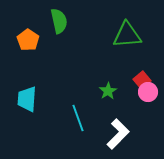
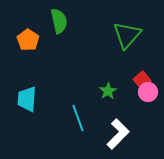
green triangle: rotated 44 degrees counterclockwise
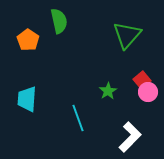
white L-shape: moved 12 px right, 3 px down
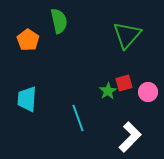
red square: moved 18 px left, 3 px down; rotated 24 degrees clockwise
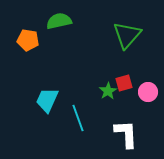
green semicircle: rotated 90 degrees counterclockwise
orange pentagon: rotated 25 degrees counterclockwise
cyan trapezoid: moved 20 px right, 1 px down; rotated 20 degrees clockwise
white L-shape: moved 4 px left, 3 px up; rotated 48 degrees counterclockwise
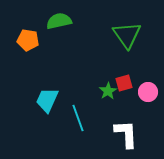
green triangle: rotated 16 degrees counterclockwise
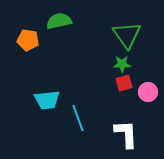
green star: moved 14 px right, 27 px up; rotated 30 degrees clockwise
cyan trapezoid: rotated 120 degrees counterclockwise
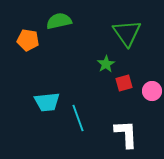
green triangle: moved 2 px up
green star: moved 16 px left; rotated 30 degrees counterclockwise
pink circle: moved 4 px right, 1 px up
cyan trapezoid: moved 2 px down
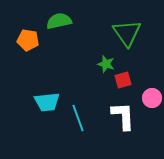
green star: rotated 24 degrees counterclockwise
red square: moved 1 px left, 3 px up
pink circle: moved 7 px down
white L-shape: moved 3 px left, 18 px up
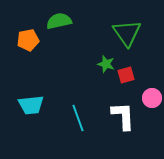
orange pentagon: rotated 20 degrees counterclockwise
red square: moved 3 px right, 5 px up
cyan trapezoid: moved 16 px left, 3 px down
